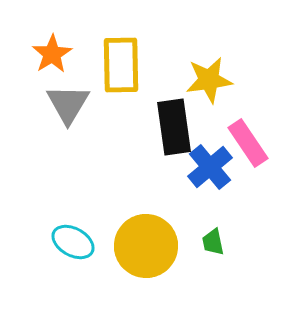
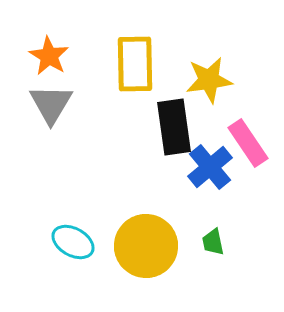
orange star: moved 3 px left, 2 px down; rotated 9 degrees counterclockwise
yellow rectangle: moved 14 px right, 1 px up
gray triangle: moved 17 px left
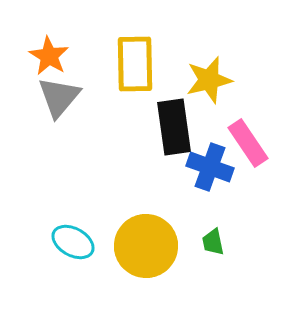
yellow star: rotated 6 degrees counterclockwise
gray triangle: moved 8 px right, 7 px up; rotated 9 degrees clockwise
blue cross: rotated 30 degrees counterclockwise
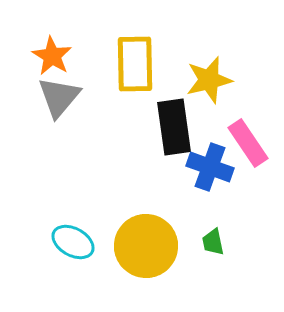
orange star: moved 3 px right
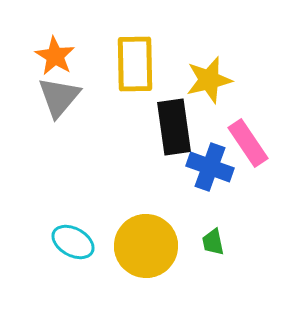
orange star: moved 3 px right
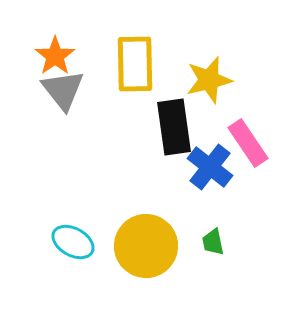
orange star: rotated 6 degrees clockwise
gray triangle: moved 4 px right, 7 px up; rotated 18 degrees counterclockwise
blue cross: rotated 18 degrees clockwise
